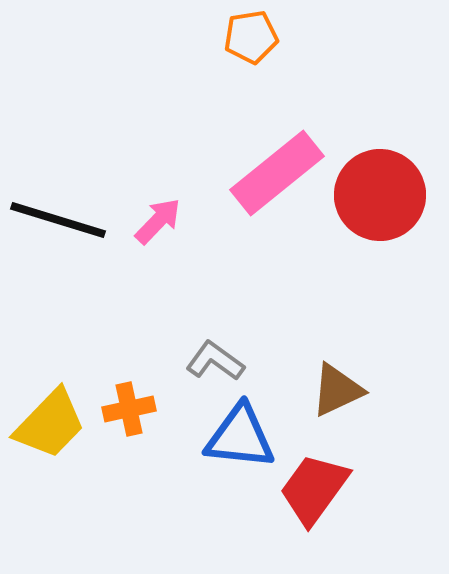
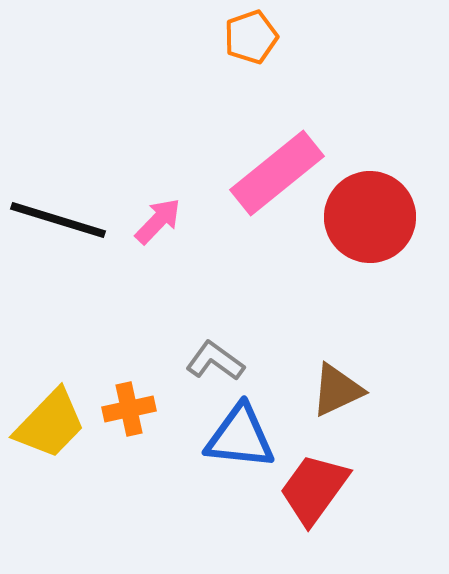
orange pentagon: rotated 10 degrees counterclockwise
red circle: moved 10 px left, 22 px down
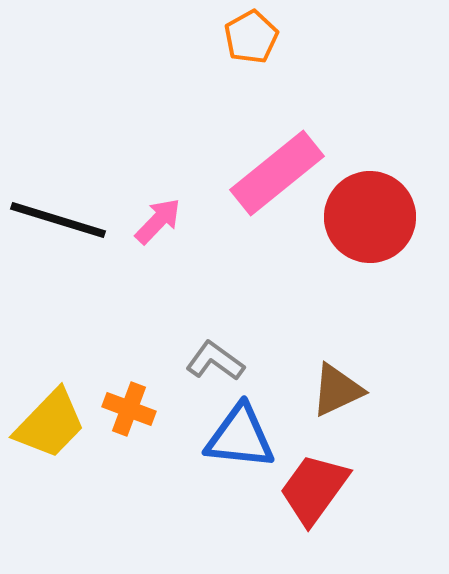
orange pentagon: rotated 10 degrees counterclockwise
orange cross: rotated 33 degrees clockwise
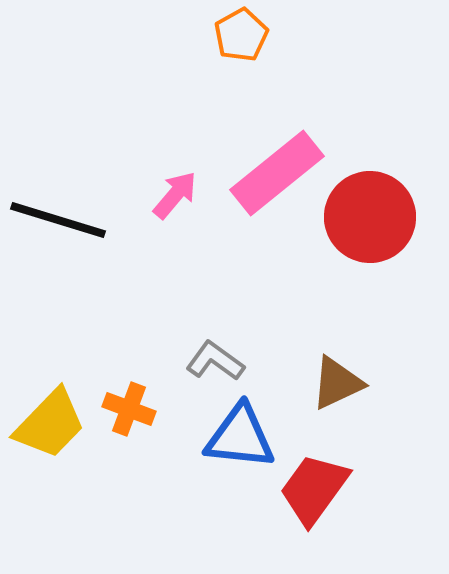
orange pentagon: moved 10 px left, 2 px up
pink arrow: moved 17 px right, 26 px up; rotated 4 degrees counterclockwise
brown triangle: moved 7 px up
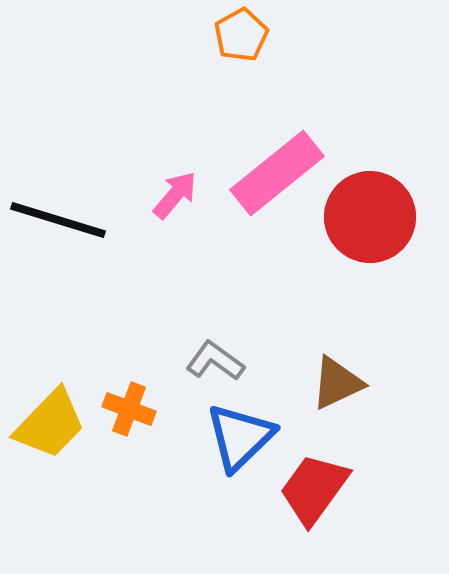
blue triangle: rotated 50 degrees counterclockwise
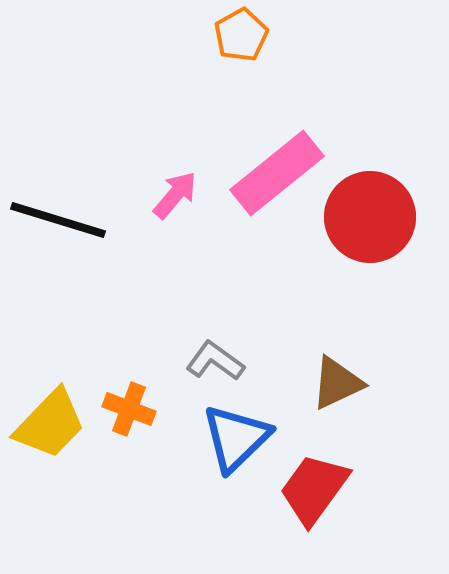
blue triangle: moved 4 px left, 1 px down
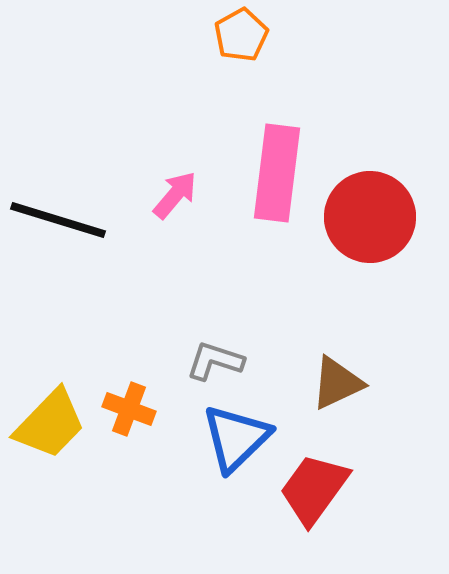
pink rectangle: rotated 44 degrees counterclockwise
gray L-shape: rotated 18 degrees counterclockwise
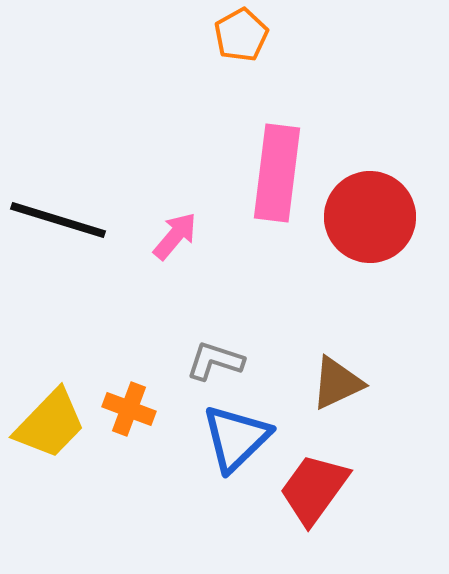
pink arrow: moved 41 px down
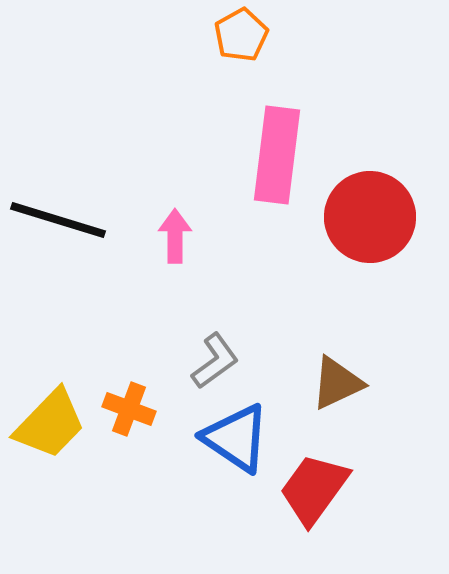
pink rectangle: moved 18 px up
pink arrow: rotated 40 degrees counterclockwise
gray L-shape: rotated 126 degrees clockwise
blue triangle: rotated 42 degrees counterclockwise
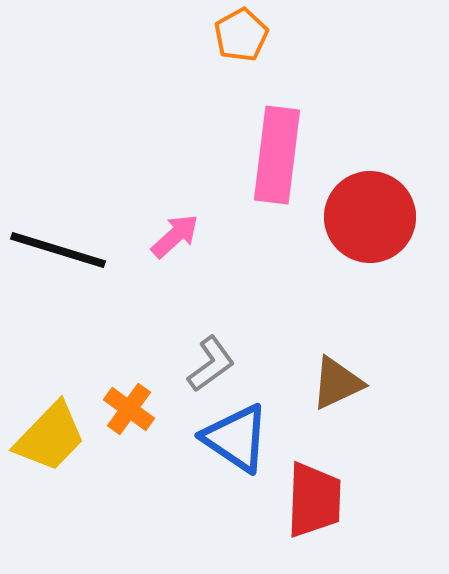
black line: moved 30 px down
pink arrow: rotated 48 degrees clockwise
gray L-shape: moved 4 px left, 3 px down
orange cross: rotated 15 degrees clockwise
yellow trapezoid: moved 13 px down
red trapezoid: moved 11 px down; rotated 146 degrees clockwise
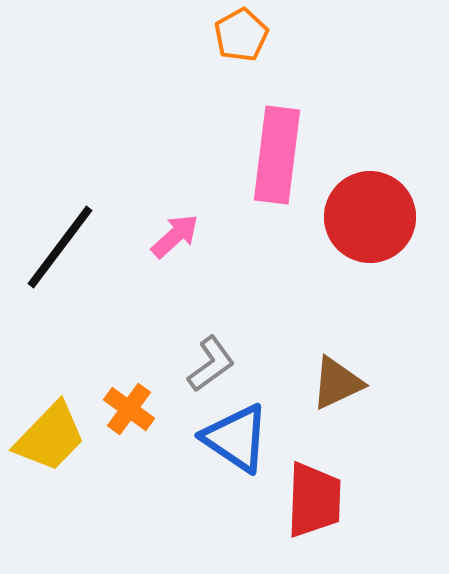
black line: moved 2 px right, 3 px up; rotated 70 degrees counterclockwise
